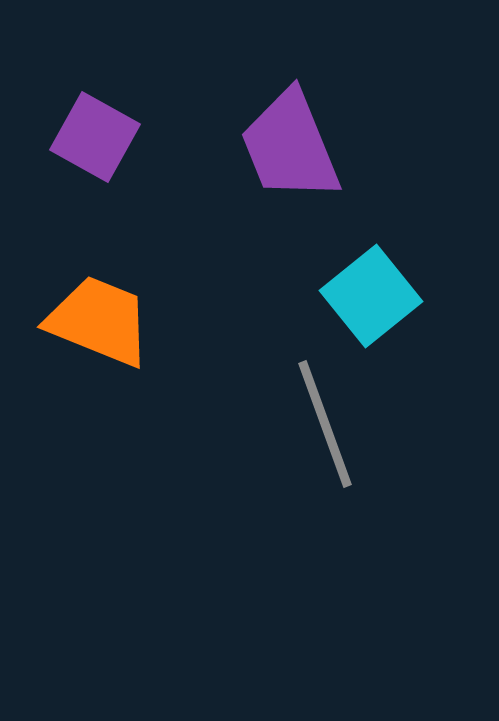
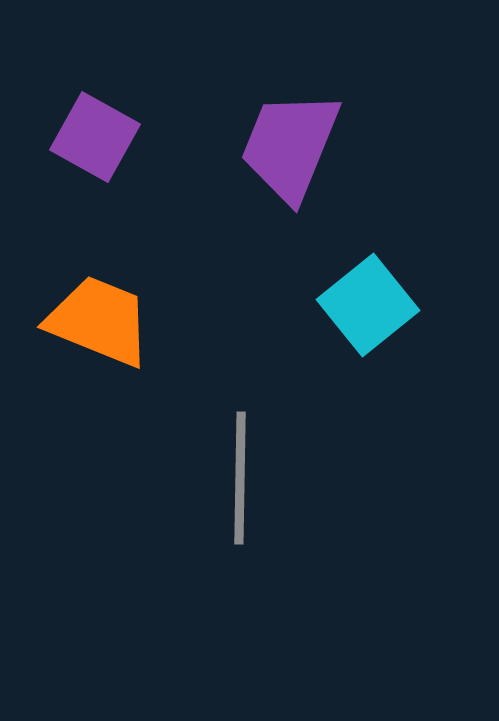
purple trapezoid: rotated 44 degrees clockwise
cyan square: moved 3 px left, 9 px down
gray line: moved 85 px left, 54 px down; rotated 21 degrees clockwise
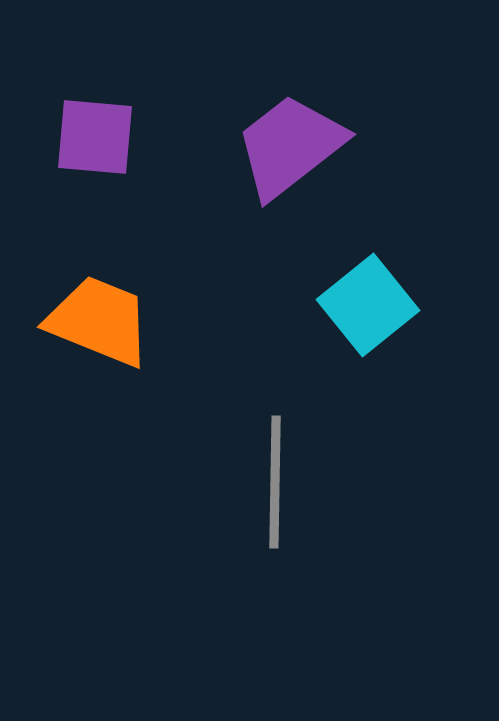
purple square: rotated 24 degrees counterclockwise
purple trapezoid: rotated 30 degrees clockwise
gray line: moved 35 px right, 4 px down
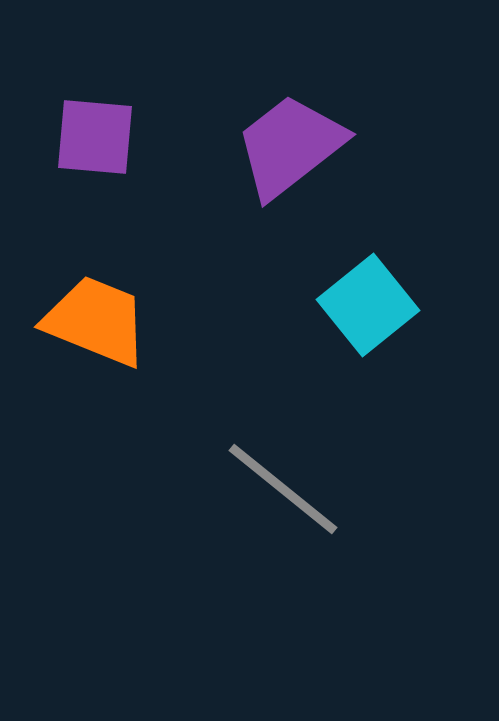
orange trapezoid: moved 3 px left
gray line: moved 8 px right, 7 px down; rotated 52 degrees counterclockwise
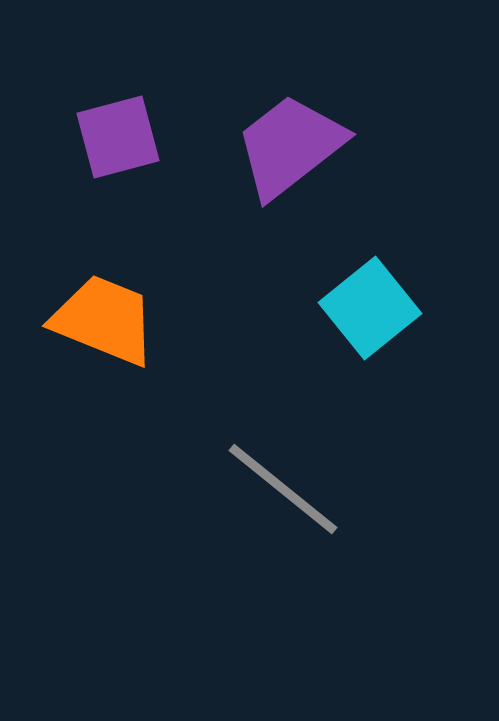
purple square: moved 23 px right; rotated 20 degrees counterclockwise
cyan square: moved 2 px right, 3 px down
orange trapezoid: moved 8 px right, 1 px up
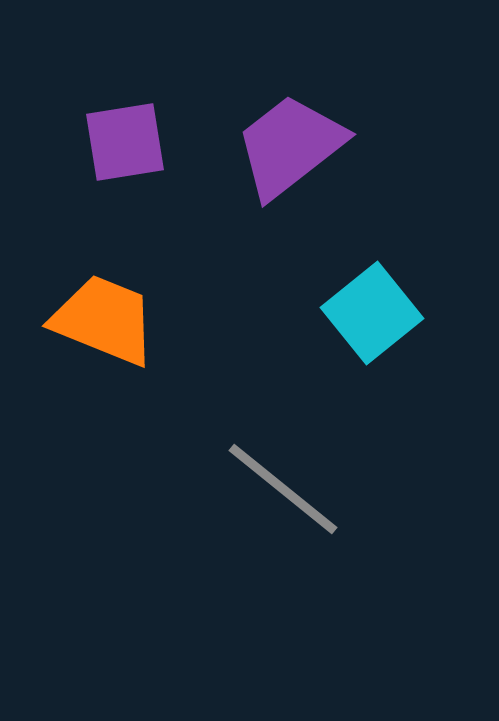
purple square: moved 7 px right, 5 px down; rotated 6 degrees clockwise
cyan square: moved 2 px right, 5 px down
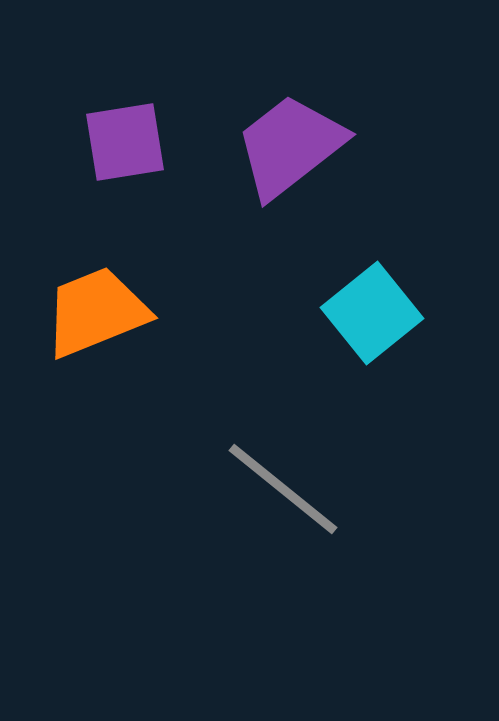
orange trapezoid: moved 8 px left, 8 px up; rotated 44 degrees counterclockwise
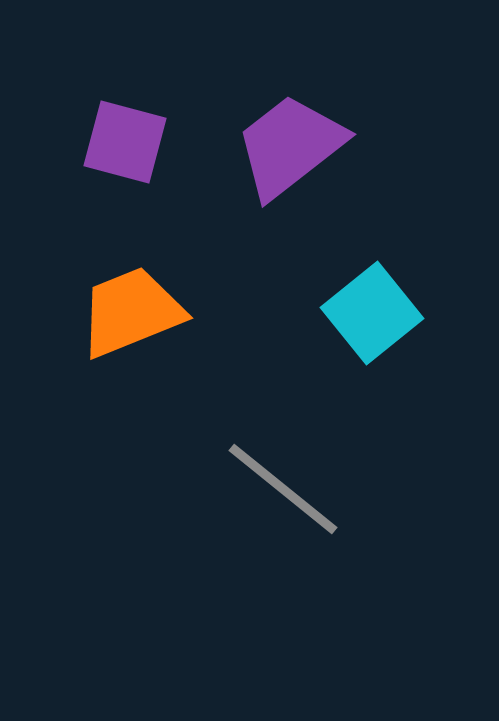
purple square: rotated 24 degrees clockwise
orange trapezoid: moved 35 px right
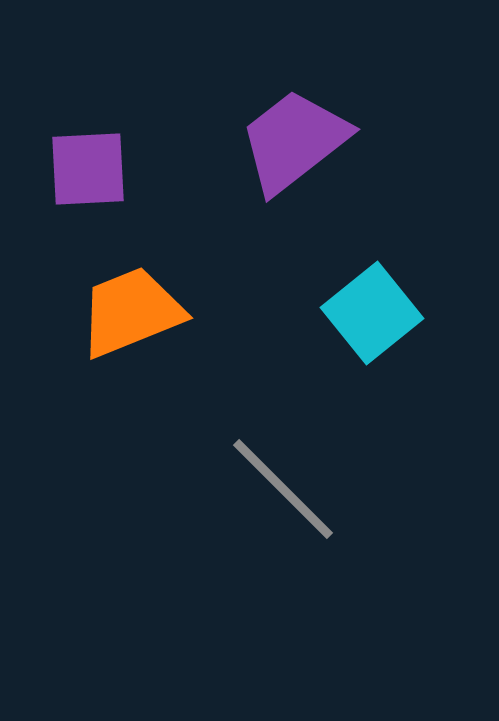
purple square: moved 37 px left, 27 px down; rotated 18 degrees counterclockwise
purple trapezoid: moved 4 px right, 5 px up
gray line: rotated 6 degrees clockwise
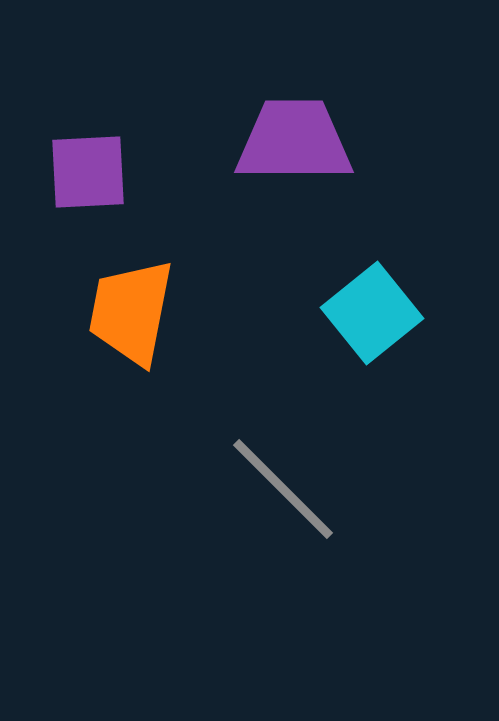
purple trapezoid: rotated 38 degrees clockwise
purple square: moved 3 px down
orange trapezoid: rotated 57 degrees counterclockwise
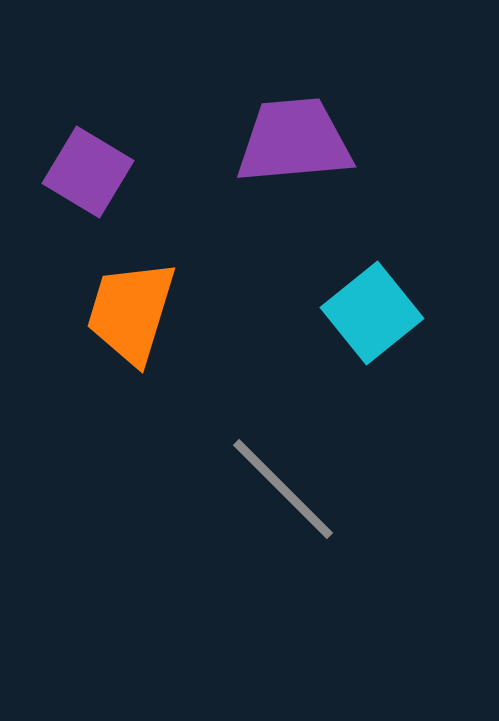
purple trapezoid: rotated 5 degrees counterclockwise
purple square: rotated 34 degrees clockwise
orange trapezoid: rotated 6 degrees clockwise
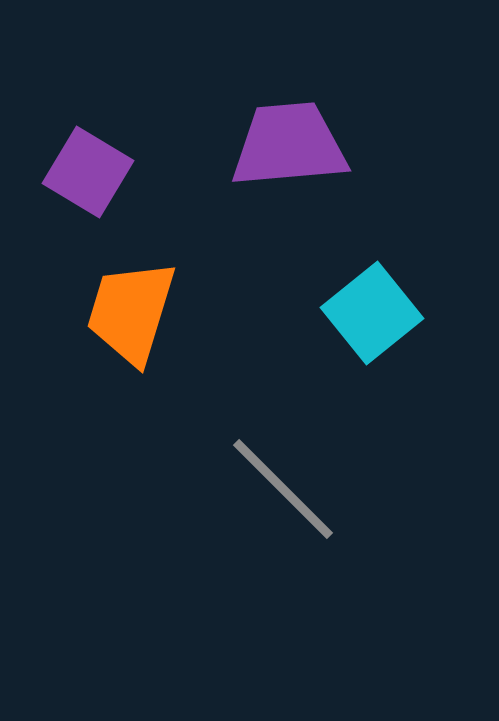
purple trapezoid: moved 5 px left, 4 px down
